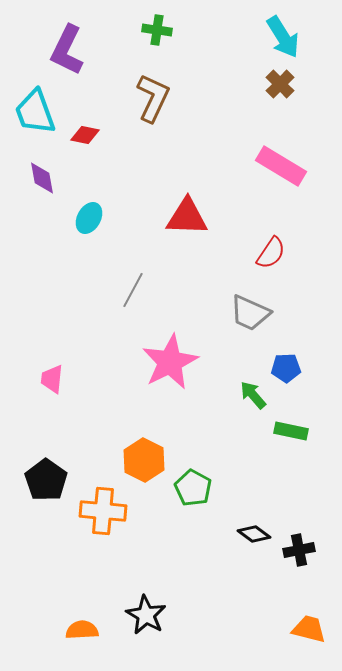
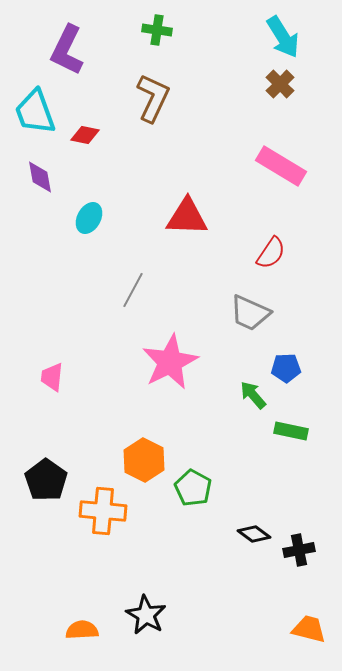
purple diamond: moved 2 px left, 1 px up
pink trapezoid: moved 2 px up
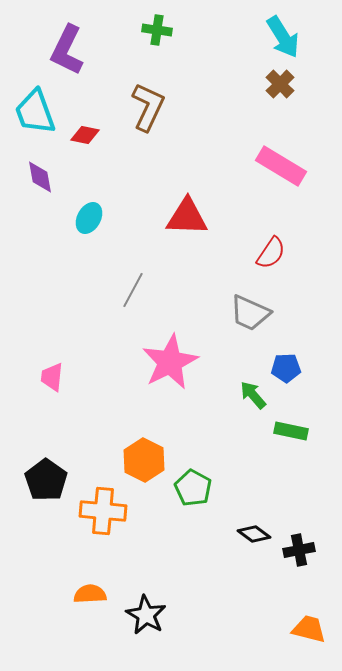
brown L-shape: moved 5 px left, 9 px down
orange semicircle: moved 8 px right, 36 px up
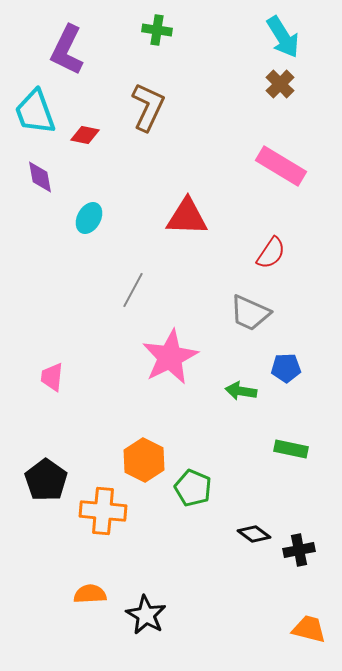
pink star: moved 5 px up
green arrow: moved 12 px left, 4 px up; rotated 40 degrees counterclockwise
green rectangle: moved 18 px down
green pentagon: rotated 6 degrees counterclockwise
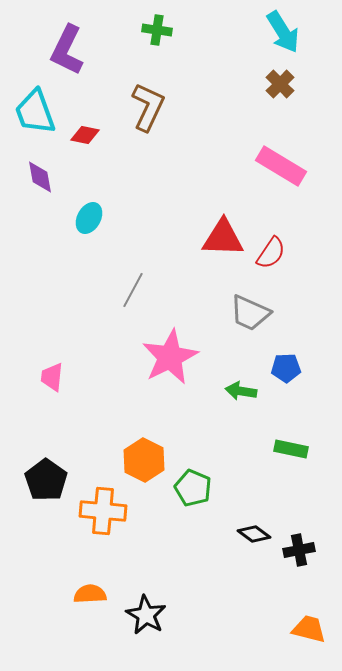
cyan arrow: moved 5 px up
red triangle: moved 36 px right, 21 px down
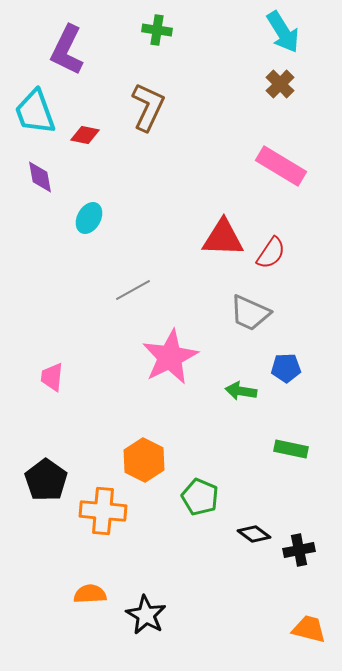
gray line: rotated 33 degrees clockwise
green pentagon: moved 7 px right, 9 px down
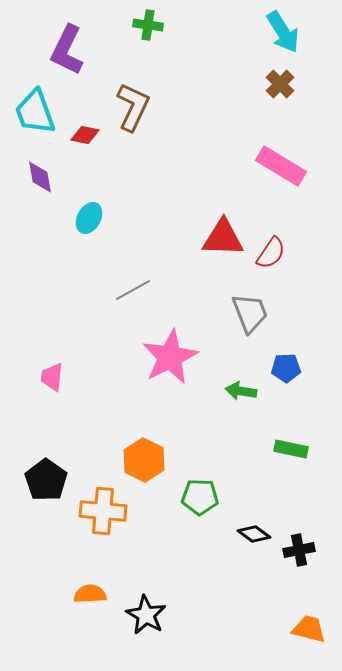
green cross: moved 9 px left, 5 px up
brown L-shape: moved 15 px left
gray trapezoid: rotated 135 degrees counterclockwise
green pentagon: rotated 21 degrees counterclockwise
